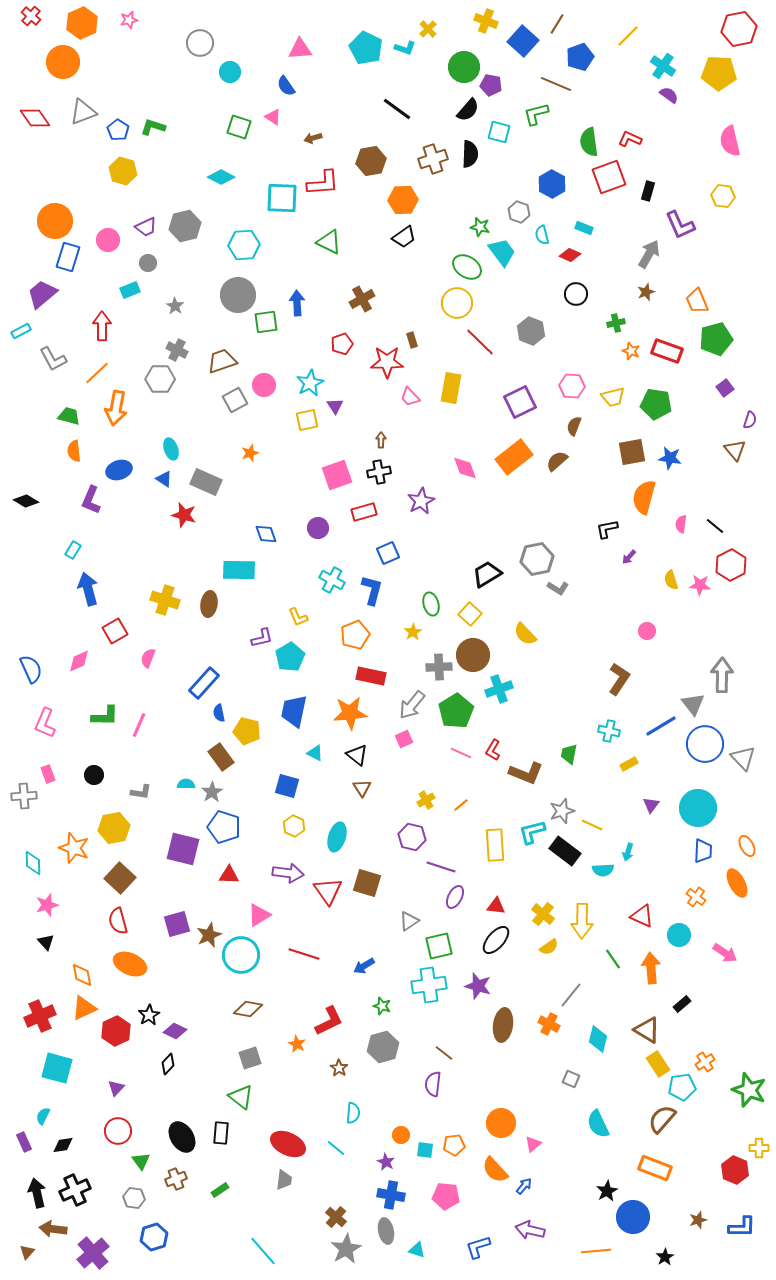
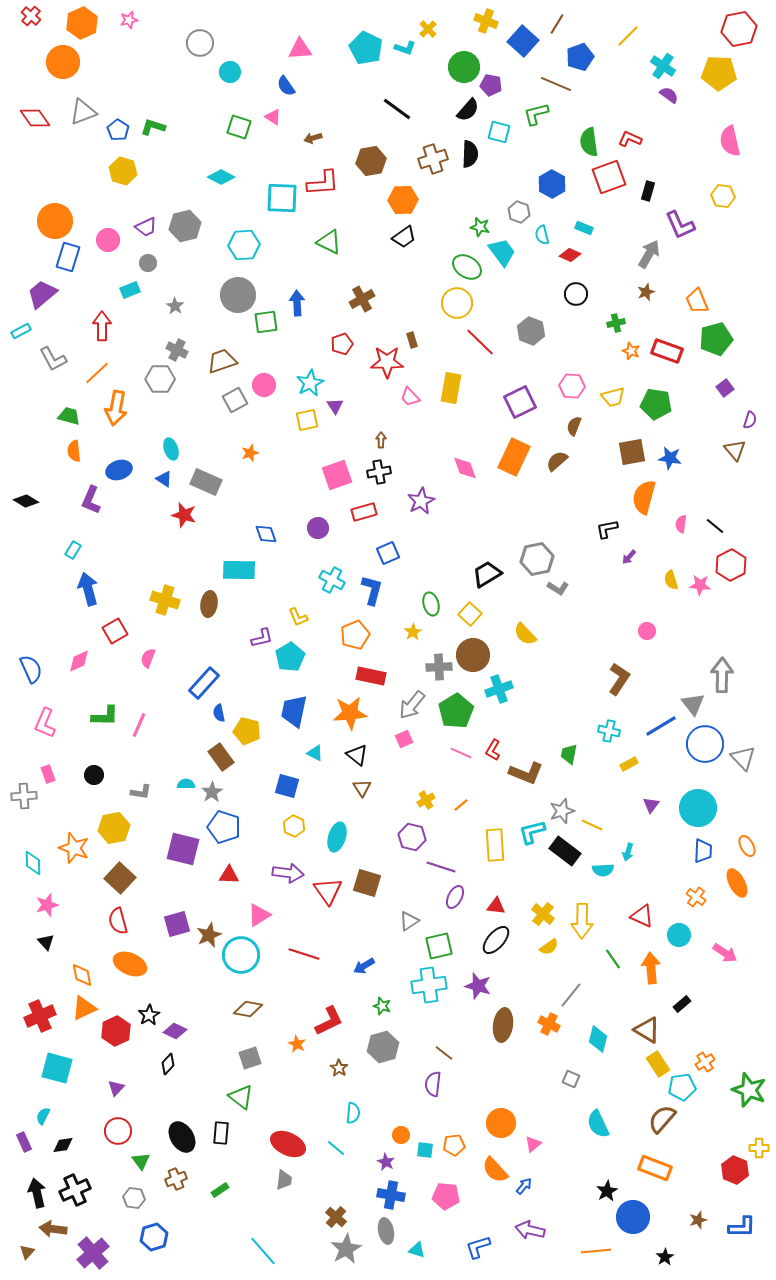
orange rectangle at (514, 457): rotated 27 degrees counterclockwise
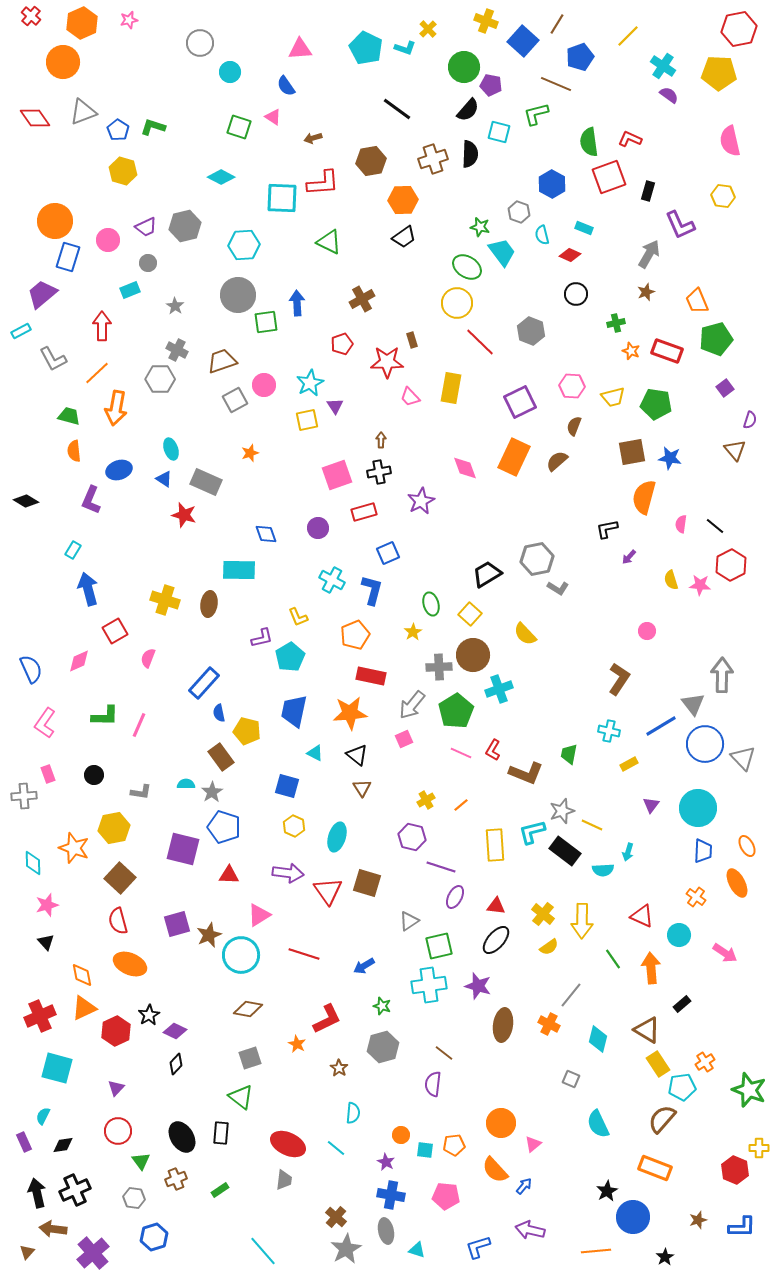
pink L-shape at (45, 723): rotated 12 degrees clockwise
red L-shape at (329, 1021): moved 2 px left, 2 px up
black diamond at (168, 1064): moved 8 px right
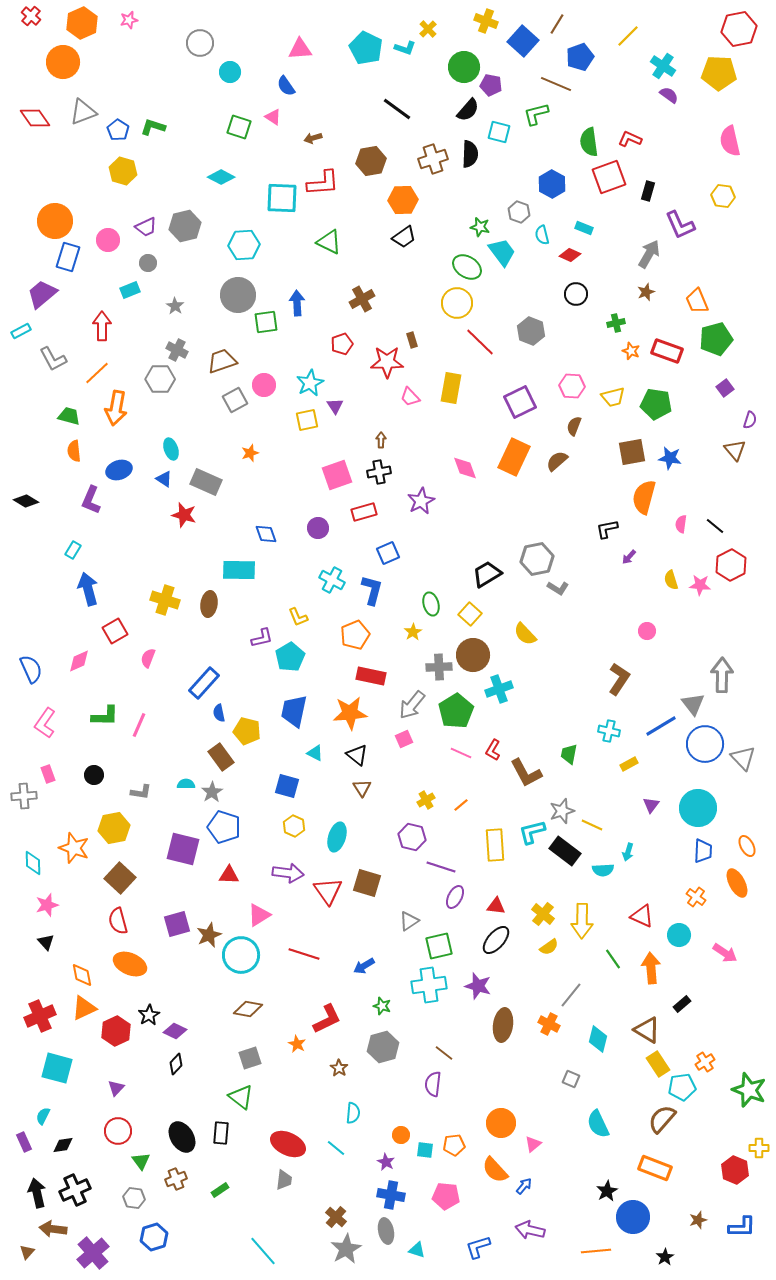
brown L-shape at (526, 773): rotated 40 degrees clockwise
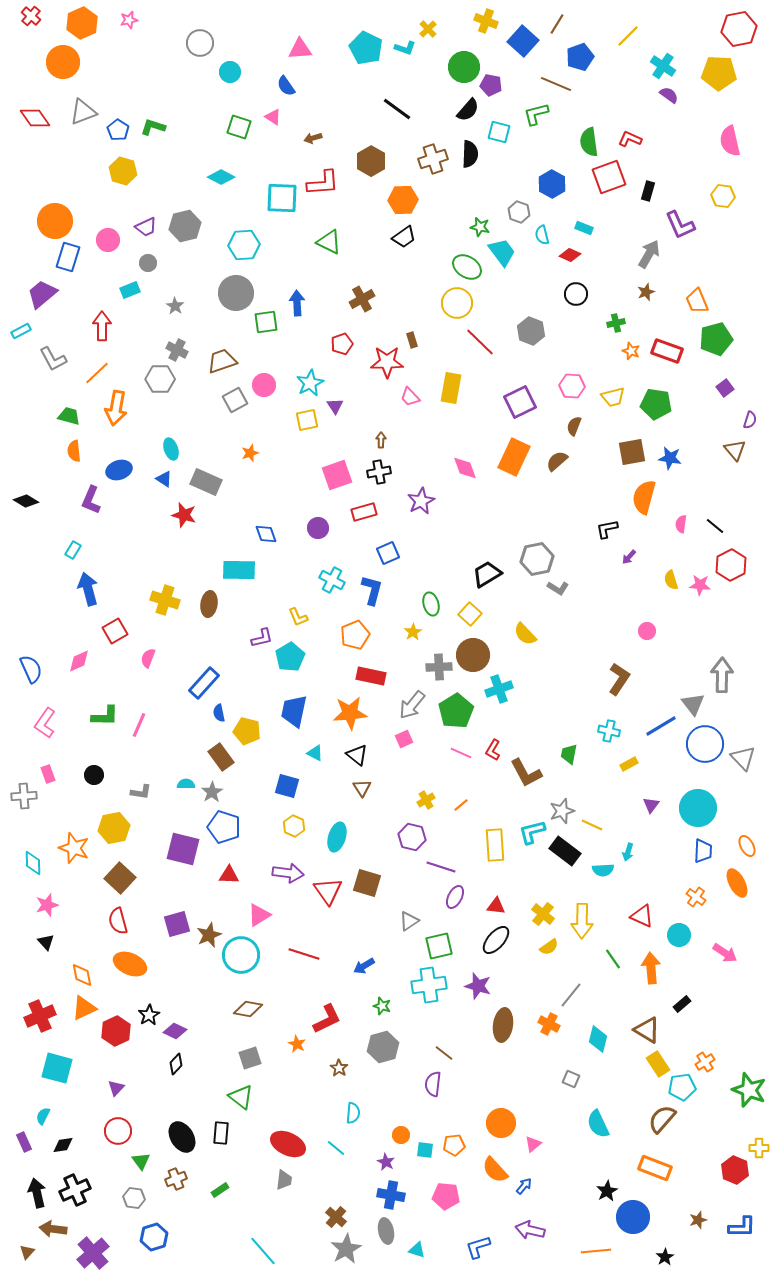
brown hexagon at (371, 161): rotated 20 degrees counterclockwise
gray circle at (238, 295): moved 2 px left, 2 px up
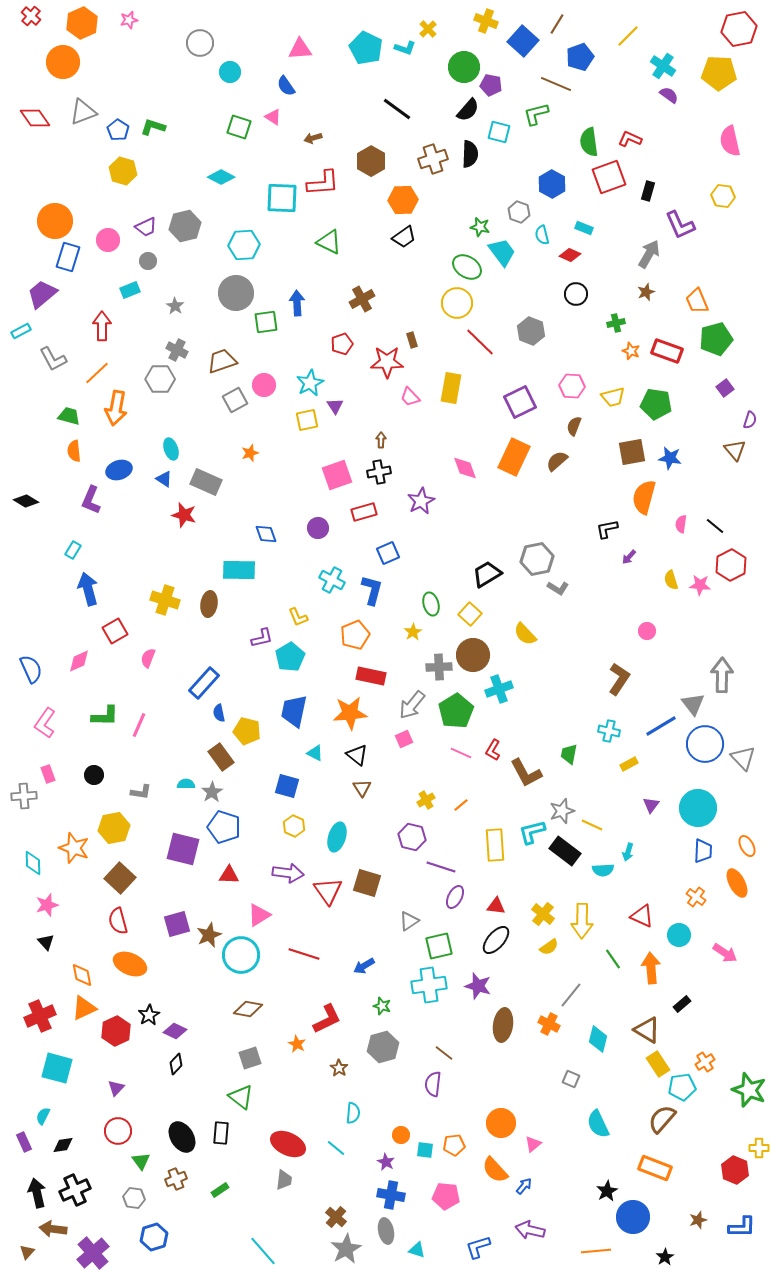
gray circle at (148, 263): moved 2 px up
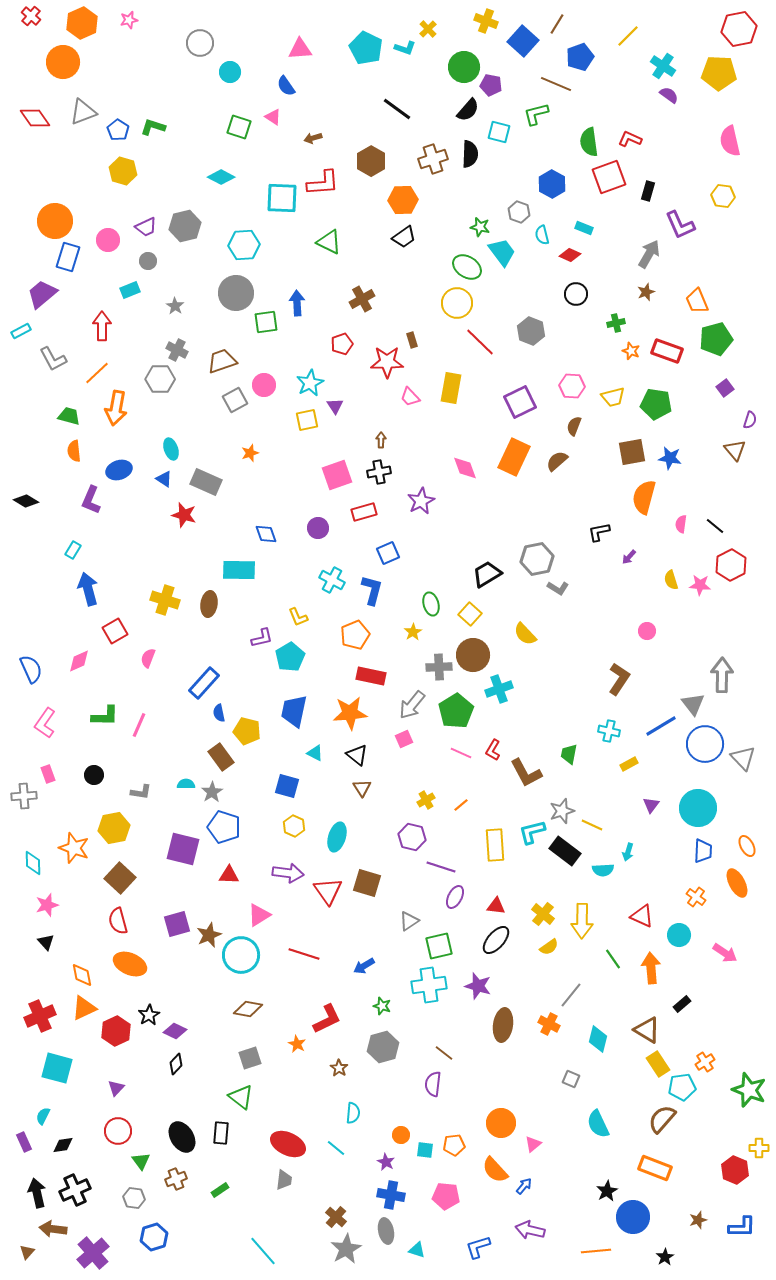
black L-shape at (607, 529): moved 8 px left, 3 px down
